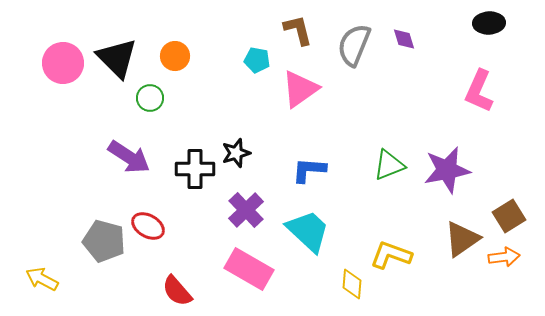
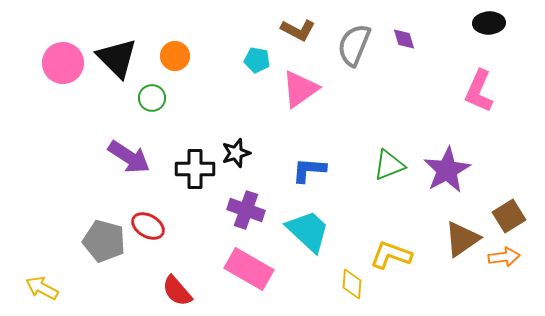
brown L-shape: rotated 132 degrees clockwise
green circle: moved 2 px right
purple star: rotated 18 degrees counterclockwise
purple cross: rotated 27 degrees counterclockwise
yellow arrow: moved 9 px down
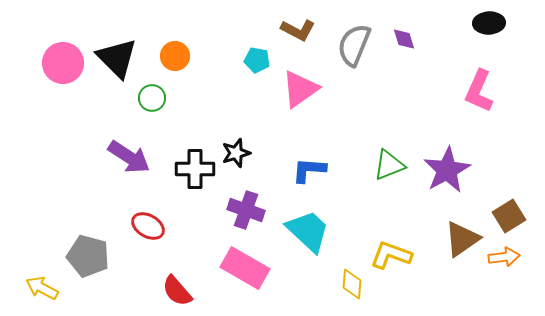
gray pentagon: moved 16 px left, 15 px down
pink rectangle: moved 4 px left, 1 px up
